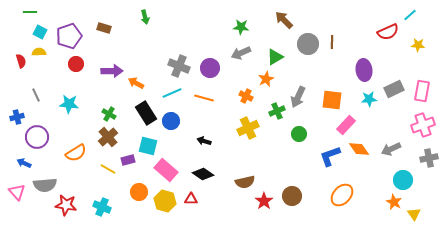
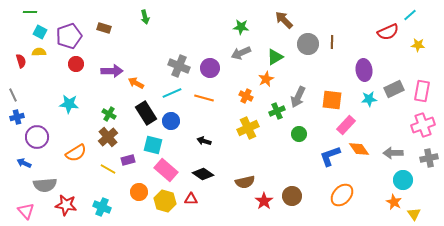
gray line at (36, 95): moved 23 px left
cyan square at (148, 146): moved 5 px right, 1 px up
gray arrow at (391, 149): moved 2 px right, 4 px down; rotated 24 degrees clockwise
pink triangle at (17, 192): moved 9 px right, 19 px down
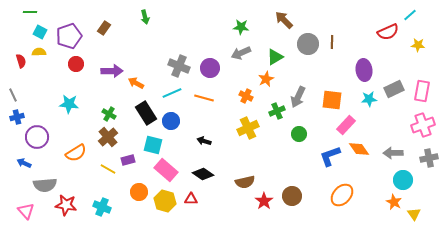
brown rectangle at (104, 28): rotated 72 degrees counterclockwise
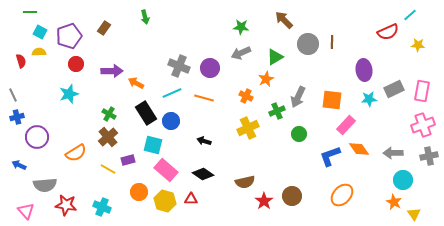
cyan star at (69, 104): moved 10 px up; rotated 24 degrees counterclockwise
gray cross at (429, 158): moved 2 px up
blue arrow at (24, 163): moved 5 px left, 2 px down
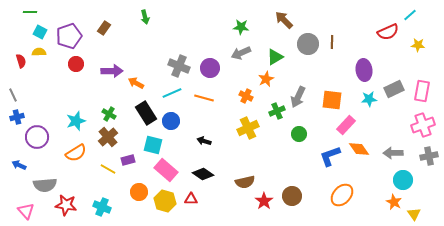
cyan star at (69, 94): moved 7 px right, 27 px down
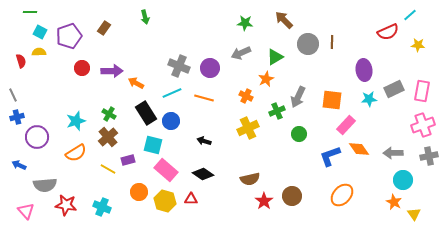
green star at (241, 27): moved 4 px right, 4 px up
red circle at (76, 64): moved 6 px right, 4 px down
brown semicircle at (245, 182): moved 5 px right, 3 px up
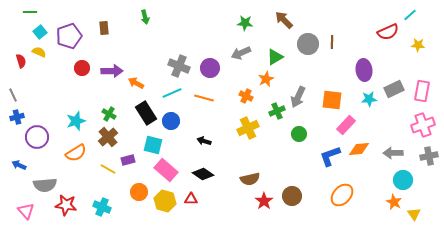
brown rectangle at (104, 28): rotated 40 degrees counterclockwise
cyan square at (40, 32): rotated 24 degrees clockwise
yellow semicircle at (39, 52): rotated 24 degrees clockwise
orange diamond at (359, 149): rotated 60 degrees counterclockwise
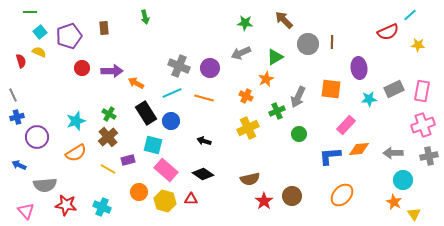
purple ellipse at (364, 70): moved 5 px left, 2 px up
orange square at (332, 100): moved 1 px left, 11 px up
blue L-shape at (330, 156): rotated 15 degrees clockwise
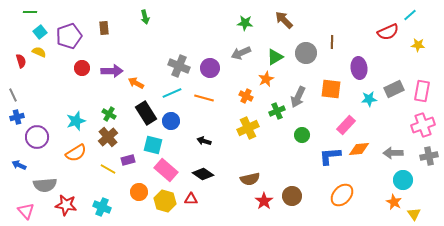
gray circle at (308, 44): moved 2 px left, 9 px down
green circle at (299, 134): moved 3 px right, 1 px down
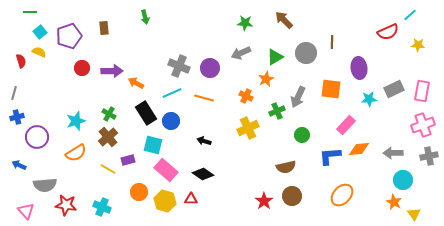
gray line at (13, 95): moved 1 px right, 2 px up; rotated 40 degrees clockwise
brown semicircle at (250, 179): moved 36 px right, 12 px up
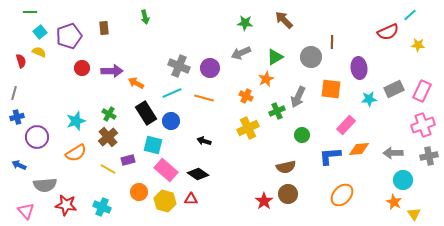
gray circle at (306, 53): moved 5 px right, 4 px down
pink rectangle at (422, 91): rotated 15 degrees clockwise
black diamond at (203, 174): moved 5 px left
brown circle at (292, 196): moved 4 px left, 2 px up
